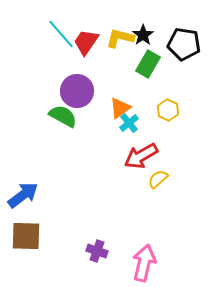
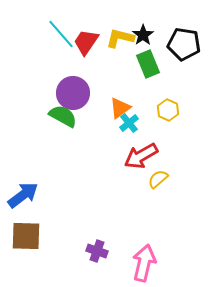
green rectangle: rotated 52 degrees counterclockwise
purple circle: moved 4 px left, 2 px down
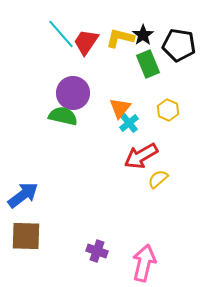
black pentagon: moved 5 px left, 1 px down
orange triangle: rotated 15 degrees counterclockwise
green semicircle: rotated 16 degrees counterclockwise
